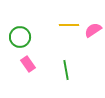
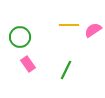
green line: rotated 36 degrees clockwise
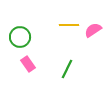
green line: moved 1 px right, 1 px up
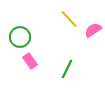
yellow line: moved 6 px up; rotated 48 degrees clockwise
pink rectangle: moved 2 px right, 3 px up
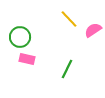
pink rectangle: moved 3 px left, 2 px up; rotated 42 degrees counterclockwise
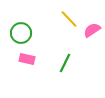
pink semicircle: moved 1 px left
green circle: moved 1 px right, 4 px up
green line: moved 2 px left, 6 px up
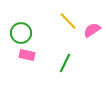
yellow line: moved 1 px left, 2 px down
pink rectangle: moved 4 px up
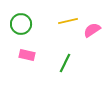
yellow line: rotated 60 degrees counterclockwise
green circle: moved 9 px up
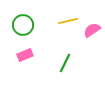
green circle: moved 2 px right, 1 px down
pink rectangle: moved 2 px left; rotated 35 degrees counterclockwise
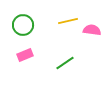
pink semicircle: rotated 42 degrees clockwise
green line: rotated 30 degrees clockwise
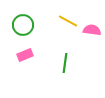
yellow line: rotated 42 degrees clockwise
green line: rotated 48 degrees counterclockwise
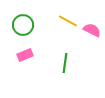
pink semicircle: rotated 18 degrees clockwise
